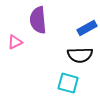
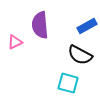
purple semicircle: moved 2 px right, 5 px down
blue rectangle: moved 2 px up
black semicircle: rotated 30 degrees clockwise
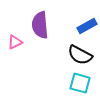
cyan square: moved 12 px right
